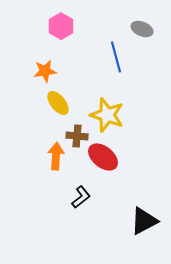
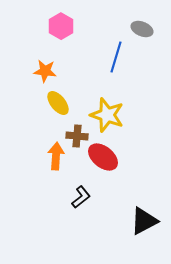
blue line: rotated 32 degrees clockwise
orange star: rotated 15 degrees clockwise
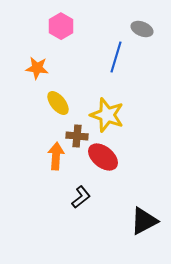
orange star: moved 8 px left, 3 px up
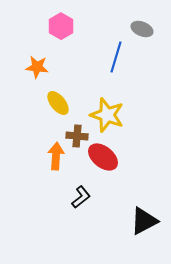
orange star: moved 1 px up
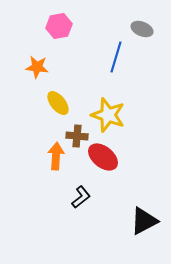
pink hexagon: moved 2 px left; rotated 20 degrees clockwise
yellow star: moved 1 px right
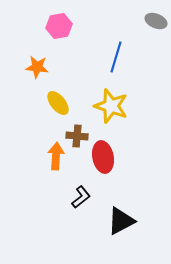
gray ellipse: moved 14 px right, 8 px up
yellow star: moved 3 px right, 9 px up
red ellipse: rotated 40 degrees clockwise
black triangle: moved 23 px left
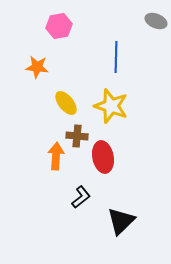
blue line: rotated 16 degrees counterclockwise
yellow ellipse: moved 8 px right
black triangle: rotated 16 degrees counterclockwise
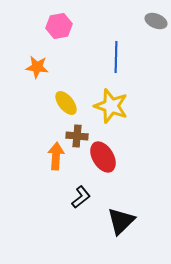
red ellipse: rotated 20 degrees counterclockwise
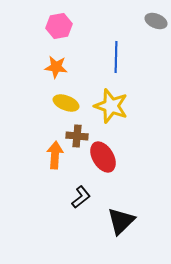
orange star: moved 19 px right
yellow ellipse: rotated 30 degrees counterclockwise
orange arrow: moved 1 px left, 1 px up
